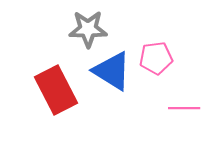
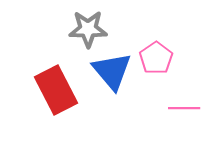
pink pentagon: rotated 28 degrees counterclockwise
blue triangle: rotated 18 degrees clockwise
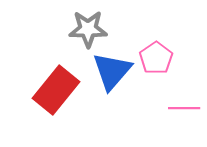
blue triangle: rotated 21 degrees clockwise
red rectangle: rotated 66 degrees clockwise
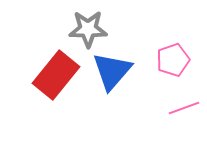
pink pentagon: moved 17 px right, 2 px down; rotated 16 degrees clockwise
red rectangle: moved 15 px up
pink line: rotated 20 degrees counterclockwise
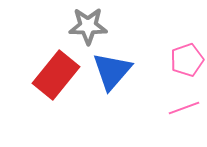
gray star: moved 3 px up
pink pentagon: moved 14 px right
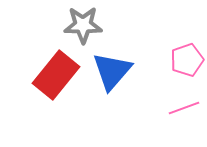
gray star: moved 5 px left, 1 px up
